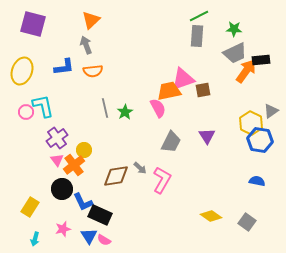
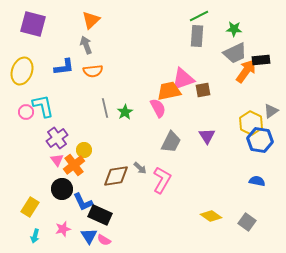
cyan arrow at (35, 239): moved 3 px up
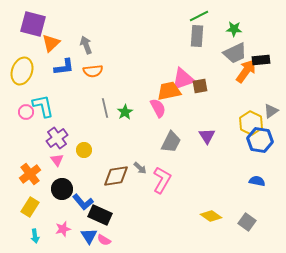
orange triangle at (91, 20): moved 40 px left, 23 px down
brown square at (203, 90): moved 3 px left, 4 px up
orange cross at (74, 165): moved 44 px left, 9 px down
blue L-shape at (83, 202): rotated 15 degrees counterclockwise
cyan arrow at (35, 236): rotated 24 degrees counterclockwise
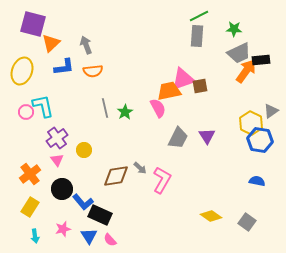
gray trapezoid at (235, 53): moved 4 px right
gray trapezoid at (171, 142): moved 7 px right, 4 px up
pink semicircle at (104, 240): moved 6 px right; rotated 16 degrees clockwise
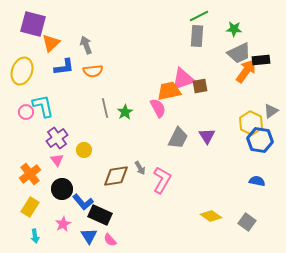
gray arrow at (140, 168): rotated 16 degrees clockwise
pink star at (63, 229): moved 5 px up; rotated 14 degrees counterclockwise
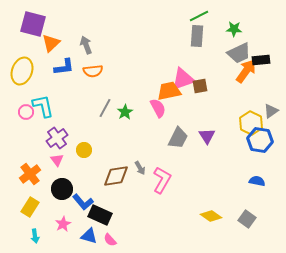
gray line at (105, 108): rotated 42 degrees clockwise
gray square at (247, 222): moved 3 px up
blue triangle at (89, 236): rotated 42 degrees counterclockwise
